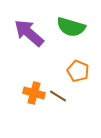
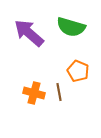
brown line: moved 1 px right, 4 px up; rotated 48 degrees clockwise
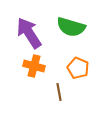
purple arrow: rotated 16 degrees clockwise
orange pentagon: moved 3 px up
orange cross: moved 27 px up
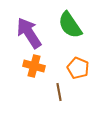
green semicircle: moved 1 px left, 2 px up; rotated 40 degrees clockwise
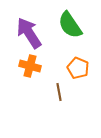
orange cross: moved 4 px left
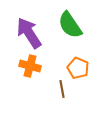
brown line: moved 3 px right, 3 px up
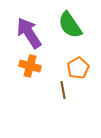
orange pentagon: rotated 20 degrees clockwise
brown line: moved 1 px right, 1 px down
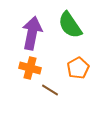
purple arrow: moved 3 px right; rotated 44 degrees clockwise
orange cross: moved 2 px down
brown line: moved 13 px left; rotated 48 degrees counterclockwise
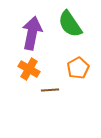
green semicircle: moved 1 px up
orange cross: moved 1 px left, 1 px down; rotated 15 degrees clockwise
brown line: rotated 36 degrees counterclockwise
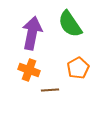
orange cross: moved 1 px down; rotated 10 degrees counterclockwise
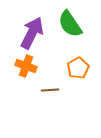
purple arrow: rotated 16 degrees clockwise
orange cross: moved 3 px left, 4 px up
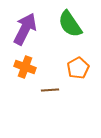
purple arrow: moved 7 px left, 4 px up
orange cross: moved 1 px left, 1 px down
